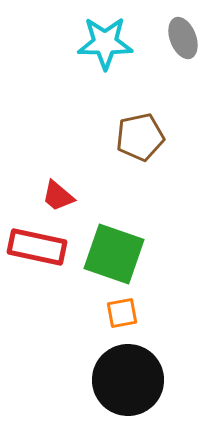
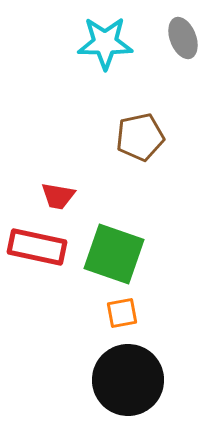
red trapezoid: rotated 30 degrees counterclockwise
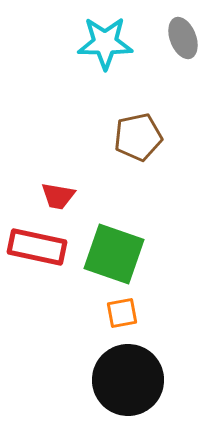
brown pentagon: moved 2 px left
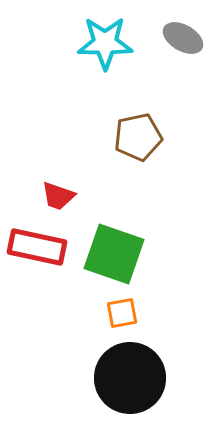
gray ellipse: rotated 39 degrees counterclockwise
red trapezoid: rotated 9 degrees clockwise
black circle: moved 2 px right, 2 px up
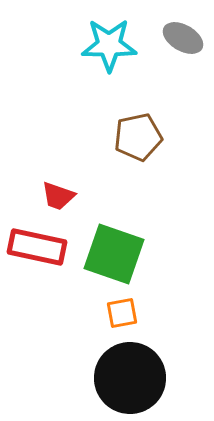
cyan star: moved 4 px right, 2 px down
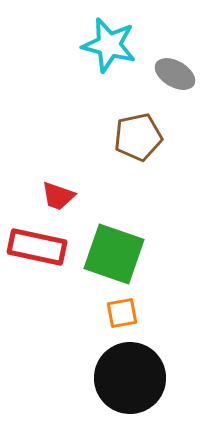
gray ellipse: moved 8 px left, 36 px down
cyan star: rotated 14 degrees clockwise
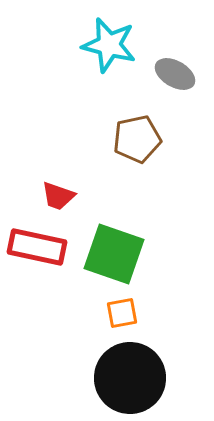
brown pentagon: moved 1 px left, 2 px down
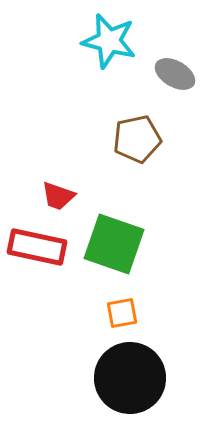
cyan star: moved 4 px up
green square: moved 10 px up
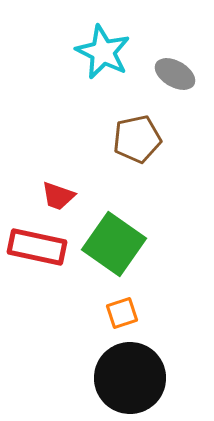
cyan star: moved 6 px left, 11 px down; rotated 12 degrees clockwise
green square: rotated 16 degrees clockwise
orange square: rotated 8 degrees counterclockwise
